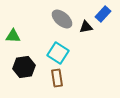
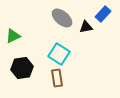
gray ellipse: moved 1 px up
green triangle: rotated 28 degrees counterclockwise
cyan square: moved 1 px right, 1 px down
black hexagon: moved 2 px left, 1 px down
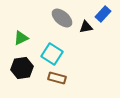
green triangle: moved 8 px right, 2 px down
cyan square: moved 7 px left
brown rectangle: rotated 66 degrees counterclockwise
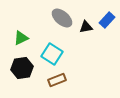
blue rectangle: moved 4 px right, 6 px down
brown rectangle: moved 2 px down; rotated 36 degrees counterclockwise
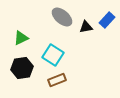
gray ellipse: moved 1 px up
cyan square: moved 1 px right, 1 px down
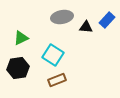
gray ellipse: rotated 50 degrees counterclockwise
black triangle: rotated 16 degrees clockwise
black hexagon: moved 4 px left
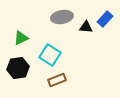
blue rectangle: moved 2 px left, 1 px up
cyan square: moved 3 px left
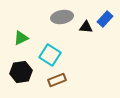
black hexagon: moved 3 px right, 4 px down
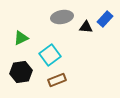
cyan square: rotated 20 degrees clockwise
